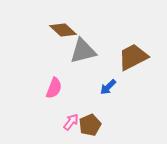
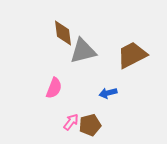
brown diamond: moved 3 px down; rotated 40 degrees clockwise
brown trapezoid: moved 1 px left, 2 px up
blue arrow: moved 6 px down; rotated 30 degrees clockwise
brown pentagon: rotated 10 degrees clockwise
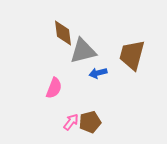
brown trapezoid: rotated 48 degrees counterclockwise
blue arrow: moved 10 px left, 20 px up
brown pentagon: moved 3 px up
